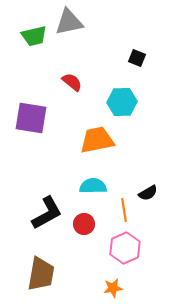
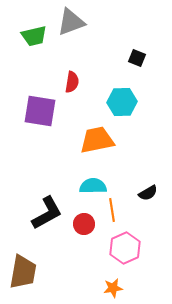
gray triangle: moved 2 px right; rotated 8 degrees counterclockwise
red semicircle: rotated 60 degrees clockwise
purple square: moved 9 px right, 7 px up
orange line: moved 12 px left
brown trapezoid: moved 18 px left, 2 px up
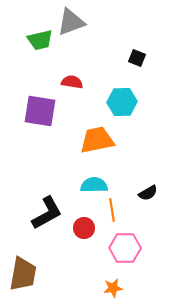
green trapezoid: moved 6 px right, 4 px down
red semicircle: rotated 90 degrees counterclockwise
cyan semicircle: moved 1 px right, 1 px up
red circle: moved 4 px down
pink hexagon: rotated 24 degrees clockwise
brown trapezoid: moved 2 px down
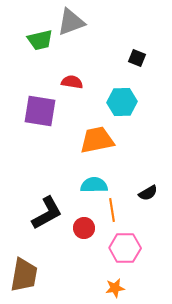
brown trapezoid: moved 1 px right, 1 px down
orange star: moved 2 px right
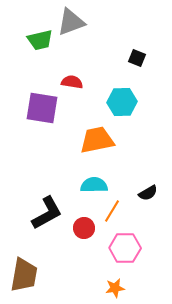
purple square: moved 2 px right, 3 px up
orange line: moved 1 px down; rotated 40 degrees clockwise
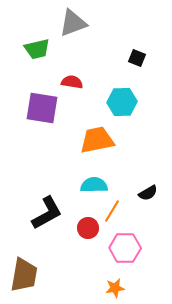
gray triangle: moved 2 px right, 1 px down
green trapezoid: moved 3 px left, 9 px down
red circle: moved 4 px right
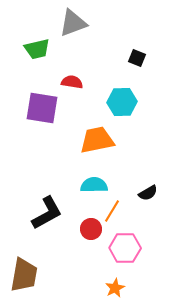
red circle: moved 3 px right, 1 px down
orange star: rotated 18 degrees counterclockwise
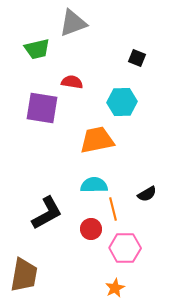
black semicircle: moved 1 px left, 1 px down
orange line: moved 1 px right, 2 px up; rotated 45 degrees counterclockwise
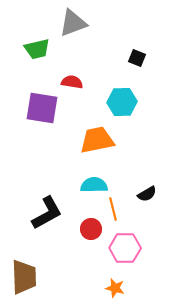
brown trapezoid: moved 2 px down; rotated 12 degrees counterclockwise
orange star: rotated 30 degrees counterclockwise
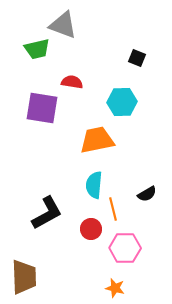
gray triangle: moved 10 px left, 2 px down; rotated 40 degrees clockwise
cyan semicircle: rotated 84 degrees counterclockwise
